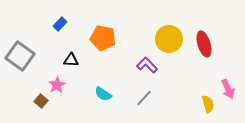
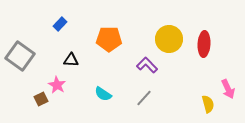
orange pentagon: moved 6 px right, 1 px down; rotated 10 degrees counterclockwise
red ellipse: rotated 20 degrees clockwise
pink star: rotated 12 degrees counterclockwise
brown square: moved 2 px up; rotated 24 degrees clockwise
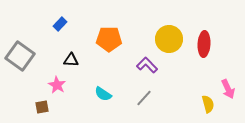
brown square: moved 1 px right, 8 px down; rotated 16 degrees clockwise
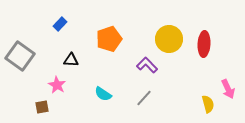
orange pentagon: rotated 20 degrees counterclockwise
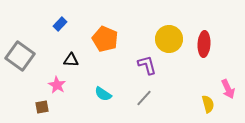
orange pentagon: moved 4 px left; rotated 30 degrees counterclockwise
purple L-shape: rotated 30 degrees clockwise
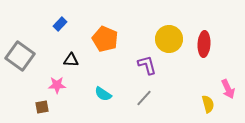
pink star: rotated 30 degrees counterclockwise
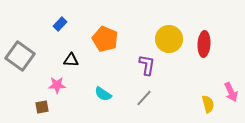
purple L-shape: rotated 25 degrees clockwise
pink arrow: moved 3 px right, 3 px down
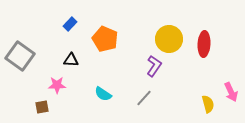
blue rectangle: moved 10 px right
purple L-shape: moved 7 px right, 1 px down; rotated 25 degrees clockwise
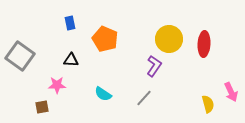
blue rectangle: moved 1 px up; rotated 56 degrees counterclockwise
